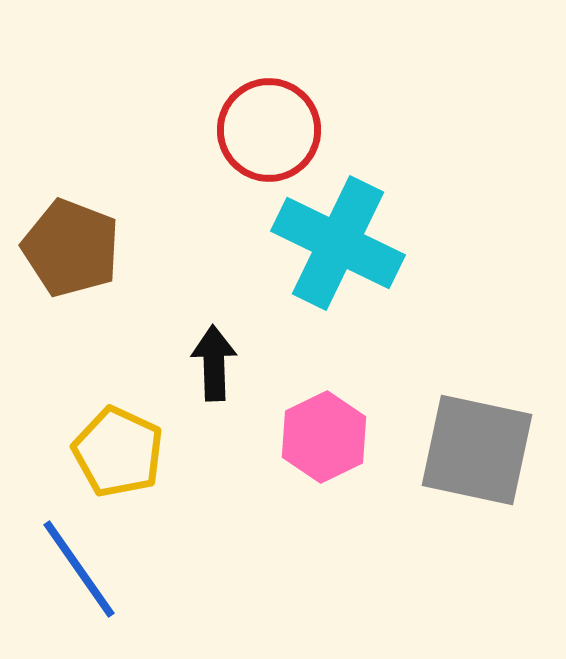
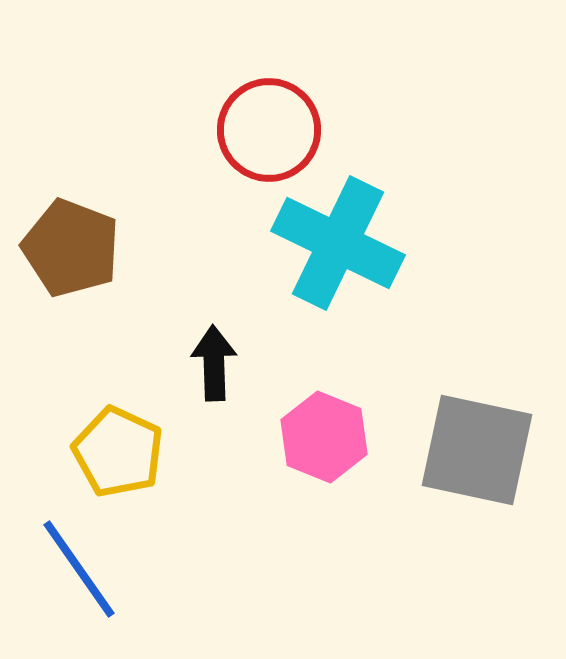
pink hexagon: rotated 12 degrees counterclockwise
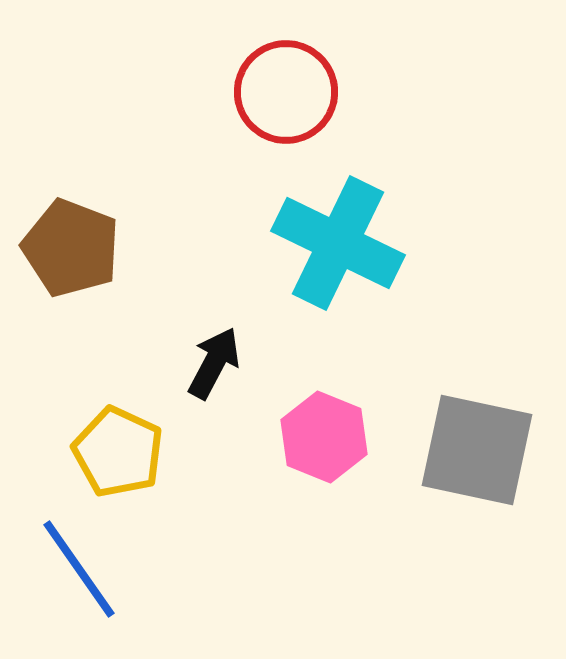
red circle: moved 17 px right, 38 px up
black arrow: rotated 30 degrees clockwise
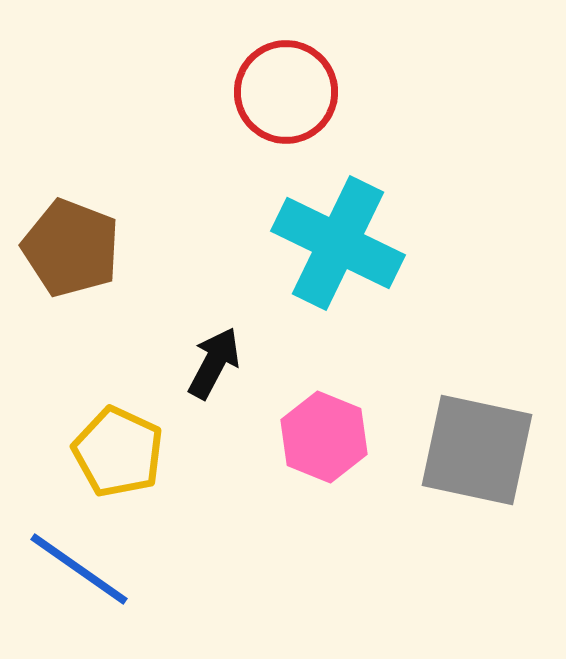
blue line: rotated 20 degrees counterclockwise
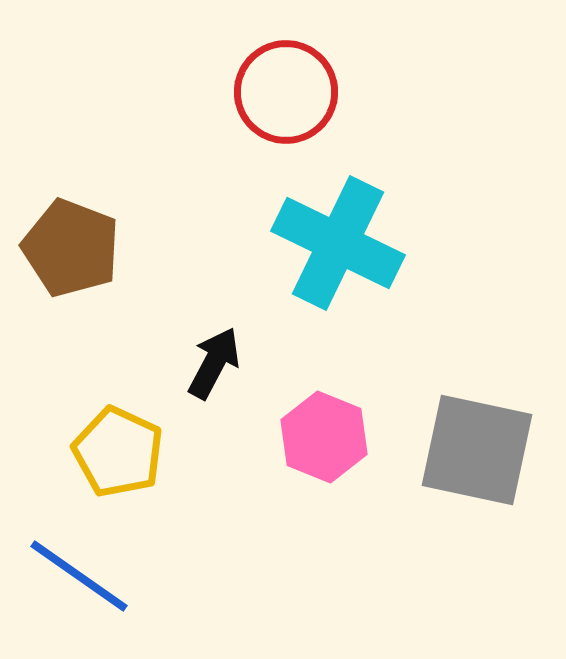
blue line: moved 7 px down
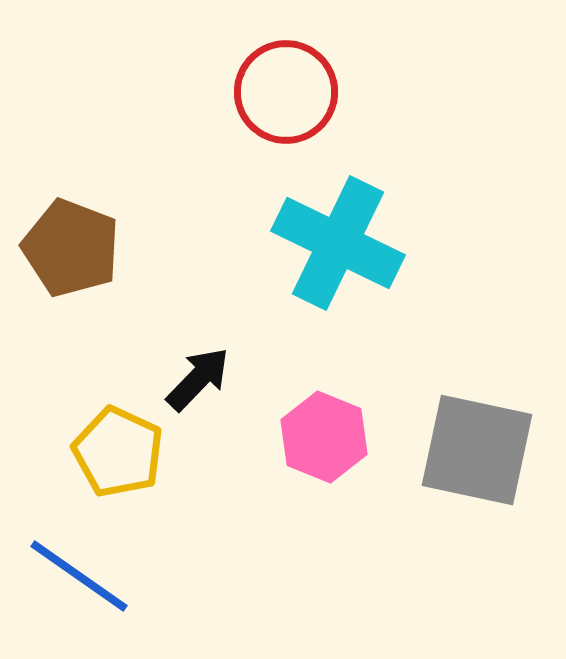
black arrow: moved 16 px left, 16 px down; rotated 16 degrees clockwise
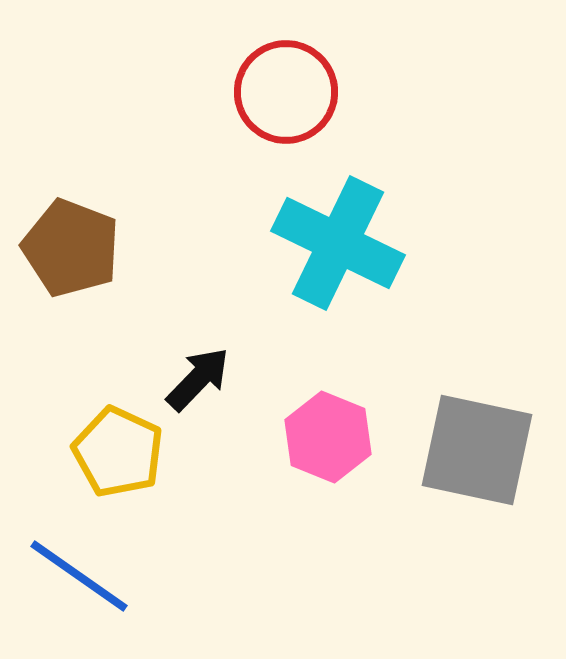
pink hexagon: moved 4 px right
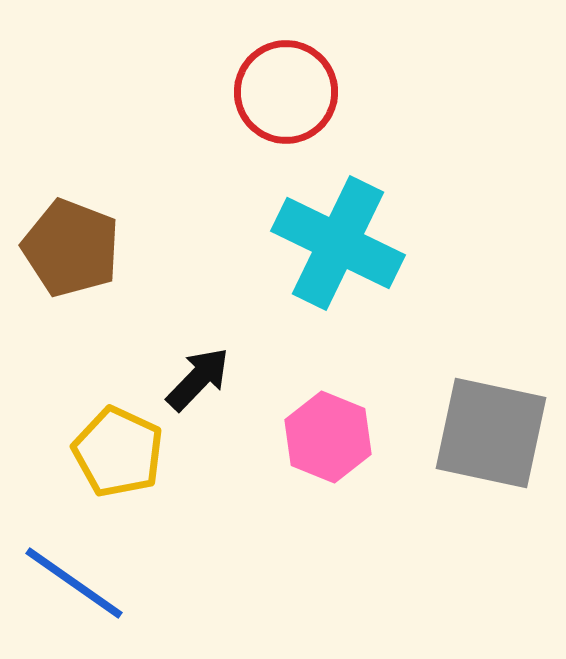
gray square: moved 14 px right, 17 px up
blue line: moved 5 px left, 7 px down
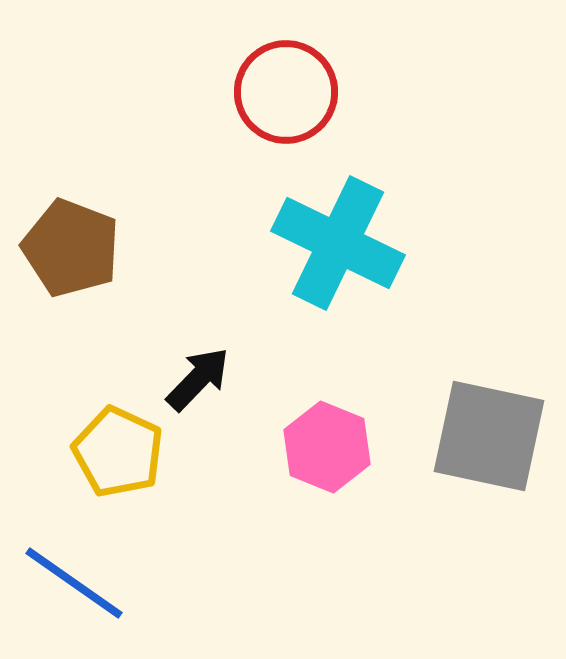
gray square: moved 2 px left, 3 px down
pink hexagon: moved 1 px left, 10 px down
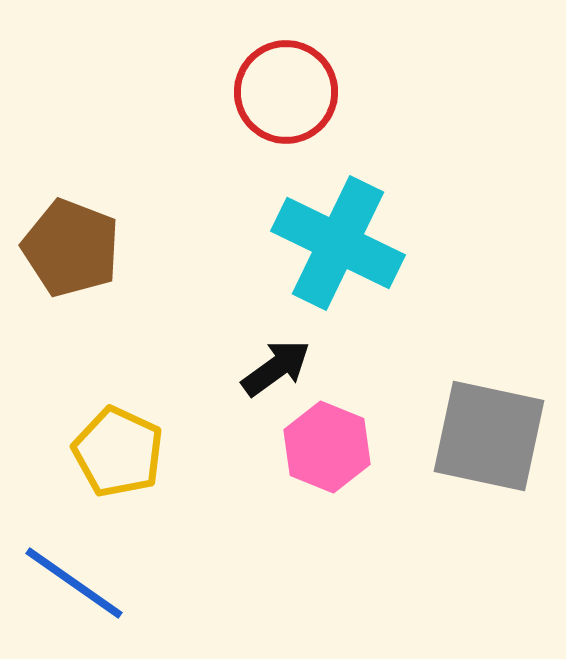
black arrow: moved 78 px right, 11 px up; rotated 10 degrees clockwise
